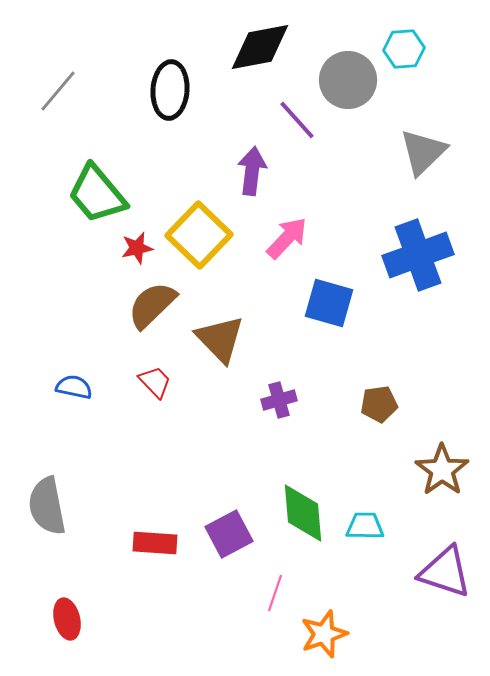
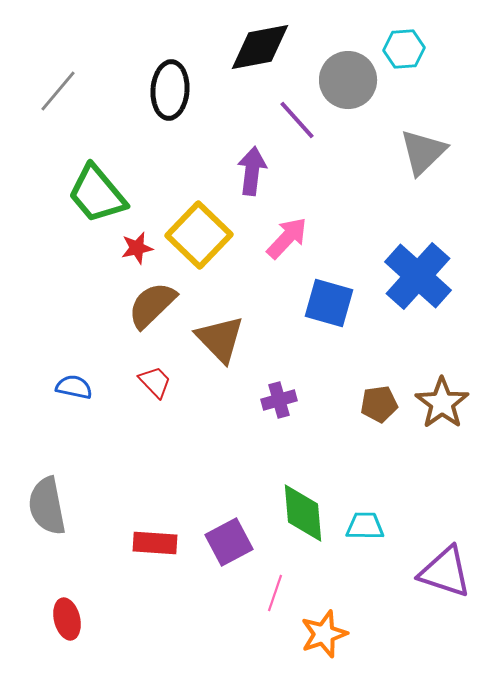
blue cross: moved 21 px down; rotated 28 degrees counterclockwise
brown star: moved 67 px up
purple square: moved 8 px down
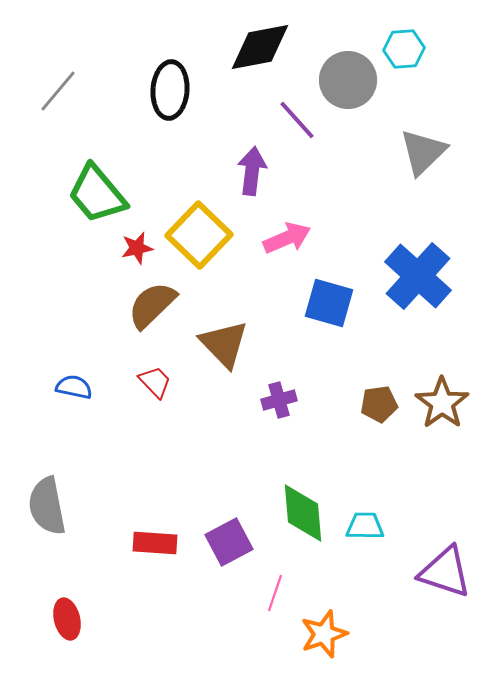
pink arrow: rotated 24 degrees clockwise
brown triangle: moved 4 px right, 5 px down
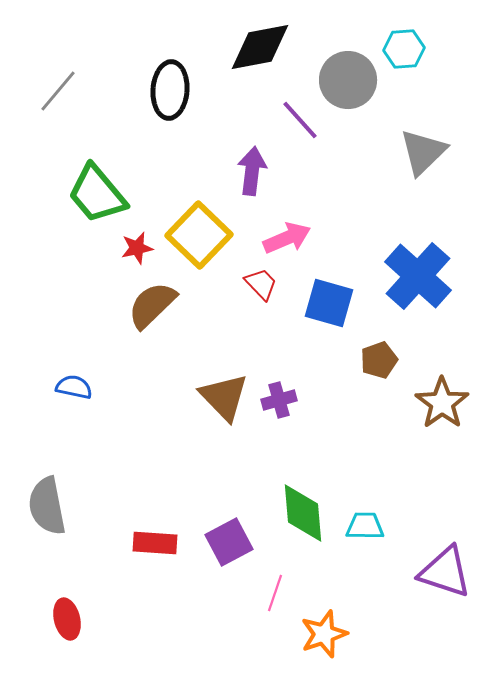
purple line: moved 3 px right
brown triangle: moved 53 px down
red trapezoid: moved 106 px right, 98 px up
brown pentagon: moved 44 px up; rotated 12 degrees counterclockwise
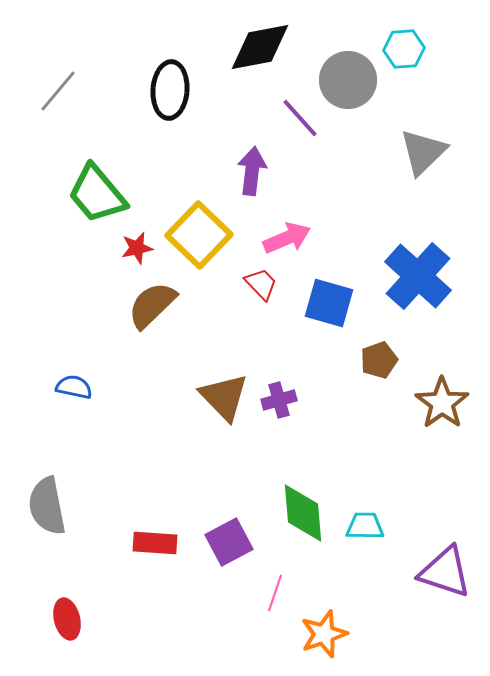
purple line: moved 2 px up
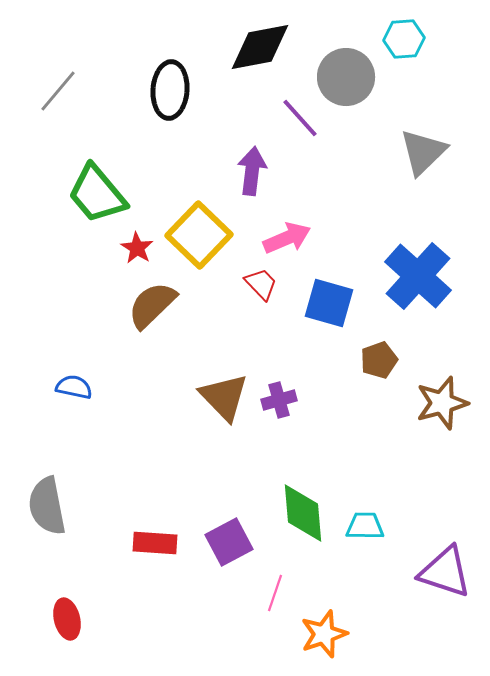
cyan hexagon: moved 10 px up
gray circle: moved 2 px left, 3 px up
red star: rotated 28 degrees counterclockwise
brown star: rotated 20 degrees clockwise
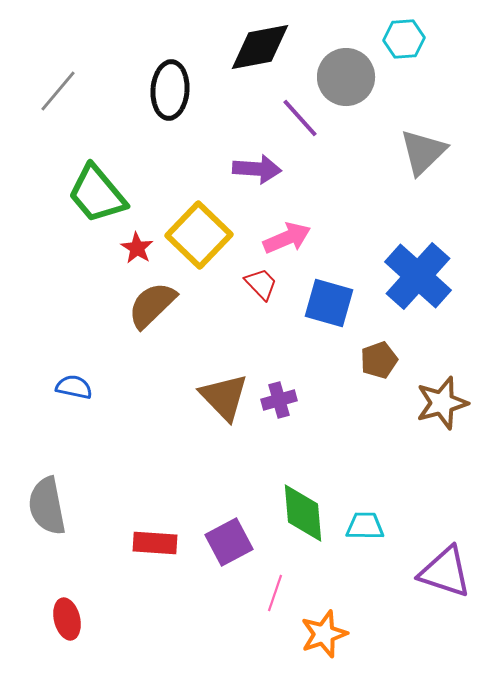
purple arrow: moved 5 px right, 2 px up; rotated 87 degrees clockwise
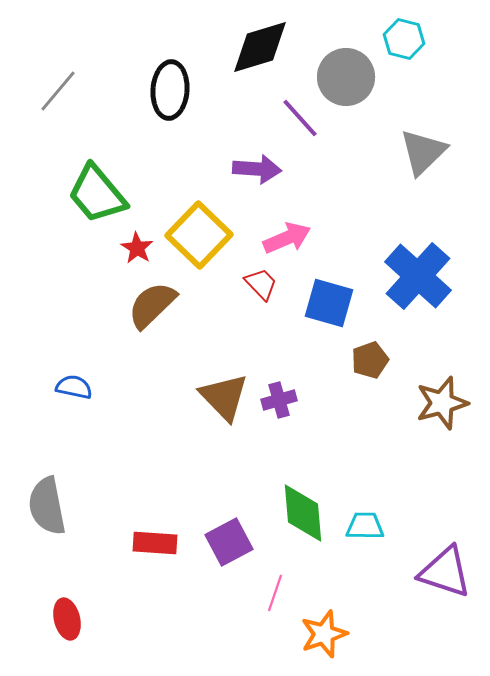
cyan hexagon: rotated 18 degrees clockwise
black diamond: rotated 6 degrees counterclockwise
brown pentagon: moved 9 px left
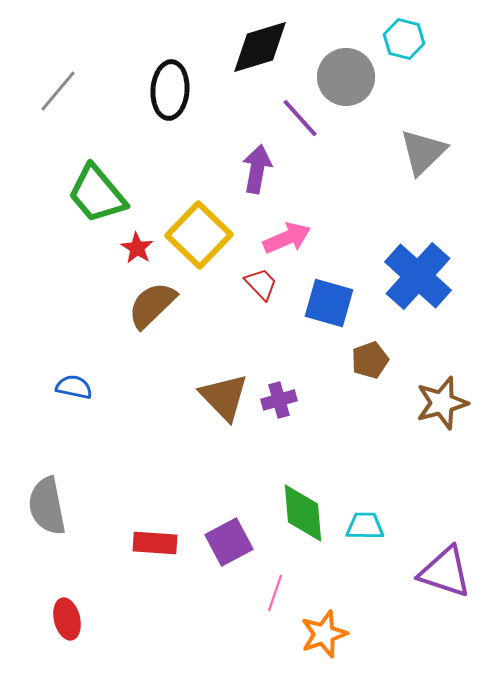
purple arrow: rotated 84 degrees counterclockwise
